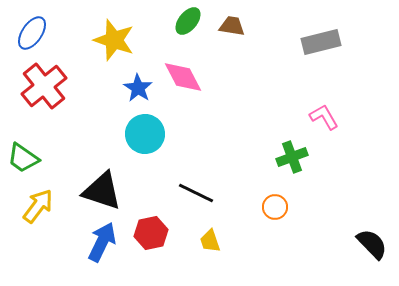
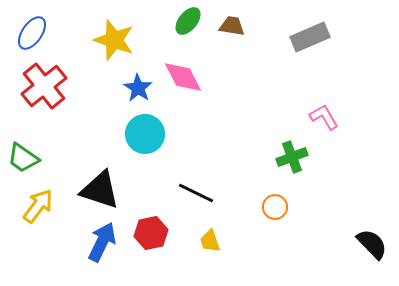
gray rectangle: moved 11 px left, 5 px up; rotated 9 degrees counterclockwise
black triangle: moved 2 px left, 1 px up
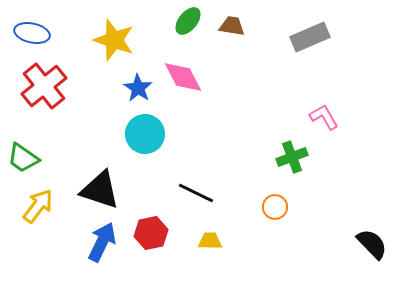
blue ellipse: rotated 68 degrees clockwise
yellow trapezoid: rotated 110 degrees clockwise
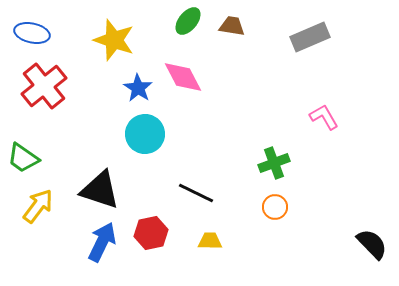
green cross: moved 18 px left, 6 px down
